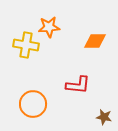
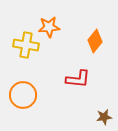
orange diamond: rotated 50 degrees counterclockwise
red L-shape: moved 6 px up
orange circle: moved 10 px left, 9 px up
brown star: rotated 21 degrees counterclockwise
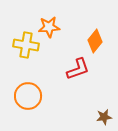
red L-shape: moved 10 px up; rotated 25 degrees counterclockwise
orange circle: moved 5 px right, 1 px down
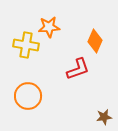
orange diamond: rotated 15 degrees counterclockwise
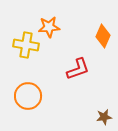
orange diamond: moved 8 px right, 5 px up
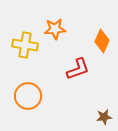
orange star: moved 6 px right, 2 px down
orange diamond: moved 1 px left, 5 px down
yellow cross: moved 1 px left
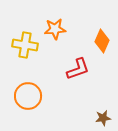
brown star: moved 1 px left, 1 px down
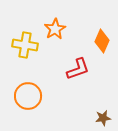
orange star: rotated 25 degrees counterclockwise
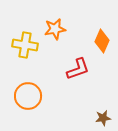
orange star: rotated 20 degrees clockwise
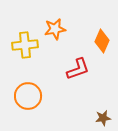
yellow cross: rotated 15 degrees counterclockwise
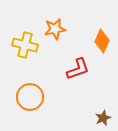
yellow cross: rotated 20 degrees clockwise
orange circle: moved 2 px right, 1 px down
brown star: rotated 14 degrees counterclockwise
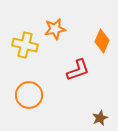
red L-shape: moved 1 px down
orange circle: moved 1 px left, 2 px up
brown star: moved 3 px left
